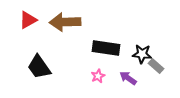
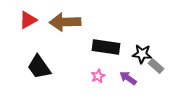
black rectangle: moved 1 px up
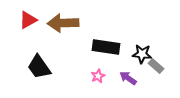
brown arrow: moved 2 px left, 1 px down
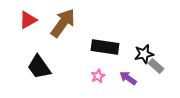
brown arrow: rotated 128 degrees clockwise
black rectangle: moved 1 px left
black star: moved 2 px right; rotated 18 degrees counterclockwise
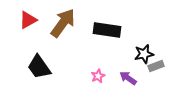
black rectangle: moved 2 px right, 17 px up
gray rectangle: rotated 63 degrees counterclockwise
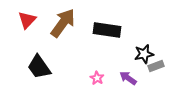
red triangle: moved 1 px left; rotated 18 degrees counterclockwise
pink star: moved 1 px left, 2 px down; rotated 16 degrees counterclockwise
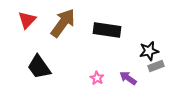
black star: moved 5 px right, 3 px up
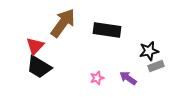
red triangle: moved 8 px right, 26 px down
black trapezoid: rotated 24 degrees counterclockwise
pink star: rotated 24 degrees clockwise
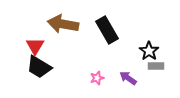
brown arrow: moved 1 px down; rotated 116 degrees counterclockwise
black rectangle: rotated 52 degrees clockwise
red triangle: rotated 12 degrees counterclockwise
black star: rotated 24 degrees counterclockwise
gray rectangle: rotated 21 degrees clockwise
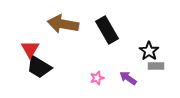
red triangle: moved 5 px left, 3 px down
